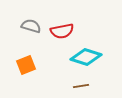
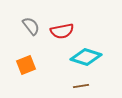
gray semicircle: rotated 36 degrees clockwise
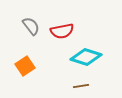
orange square: moved 1 px left, 1 px down; rotated 12 degrees counterclockwise
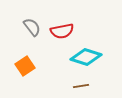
gray semicircle: moved 1 px right, 1 px down
